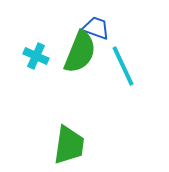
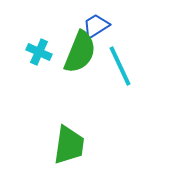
blue trapezoid: moved 2 px up; rotated 52 degrees counterclockwise
cyan cross: moved 3 px right, 4 px up
cyan line: moved 3 px left
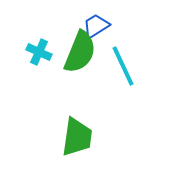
cyan line: moved 3 px right
green trapezoid: moved 8 px right, 8 px up
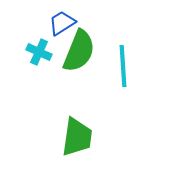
blue trapezoid: moved 34 px left, 3 px up
green semicircle: moved 1 px left, 1 px up
cyan line: rotated 21 degrees clockwise
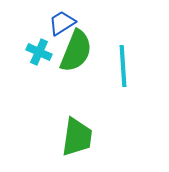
green semicircle: moved 3 px left
